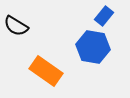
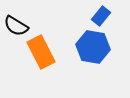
blue rectangle: moved 3 px left
orange rectangle: moved 5 px left, 19 px up; rotated 28 degrees clockwise
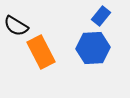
blue hexagon: moved 1 px down; rotated 12 degrees counterclockwise
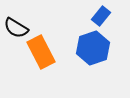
black semicircle: moved 2 px down
blue hexagon: rotated 16 degrees counterclockwise
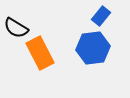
blue hexagon: rotated 12 degrees clockwise
orange rectangle: moved 1 px left, 1 px down
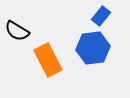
black semicircle: moved 1 px right, 3 px down
orange rectangle: moved 8 px right, 7 px down
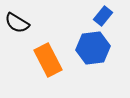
blue rectangle: moved 2 px right
black semicircle: moved 8 px up
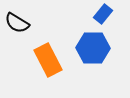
blue rectangle: moved 2 px up
blue hexagon: rotated 8 degrees clockwise
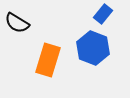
blue hexagon: rotated 20 degrees clockwise
orange rectangle: rotated 44 degrees clockwise
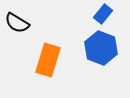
blue hexagon: moved 8 px right
